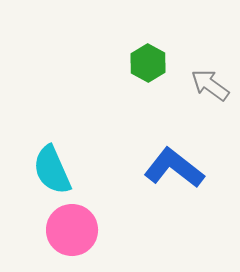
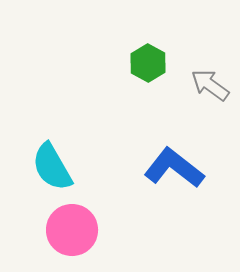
cyan semicircle: moved 3 px up; rotated 6 degrees counterclockwise
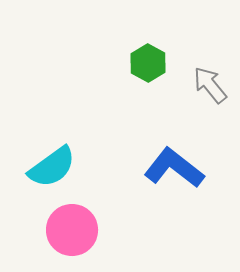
gray arrow: rotated 15 degrees clockwise
cyan semicircle: rotated 96 degrees counterclockwise
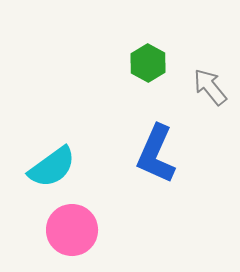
gray arrow: moved 2 px down
blue L-shape: moved 18 px left, 14 px up; rotated 104 degrees counterclockwise
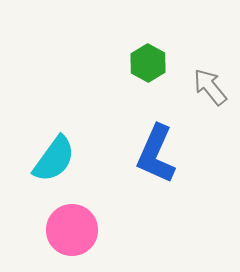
cyan semicircle: moved 2 px right, 8 px up; rotated 18 degrees counterclockwise
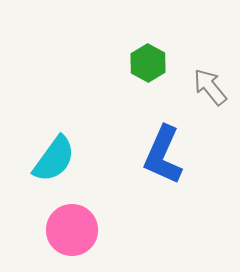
blue L-shape: moved 7 px right, 1 px down
